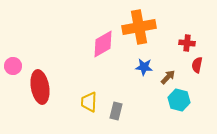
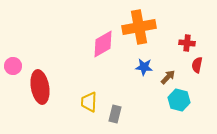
gray rectangle: moved 1 px left, 3 px down
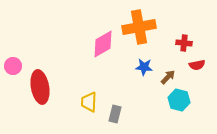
red cross: moved 3 px left
red semicircle: rotated 112 degrees counterclockwise
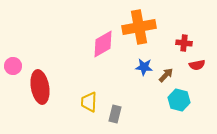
brown arrow: moved 2 px left, 2 px up
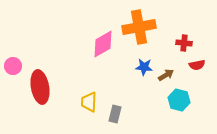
brown arrow: rotated 14 degrees clockwise
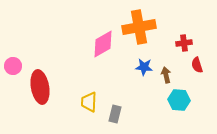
red cross: rotated 14 degrees counterclockwise
red semicircle: rotated 84 degrees clockwise
brown arrow: rotated 70 degrees counterclockwise
cyan hexagon: rotated 10 degrees counterclockwise
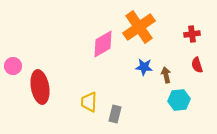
orange cross: rotated 24 degrees counterclockwise
red cross: moved 8 px right, 9 px up
cyan hexagon: rotated 10 degrees counterclockwise
